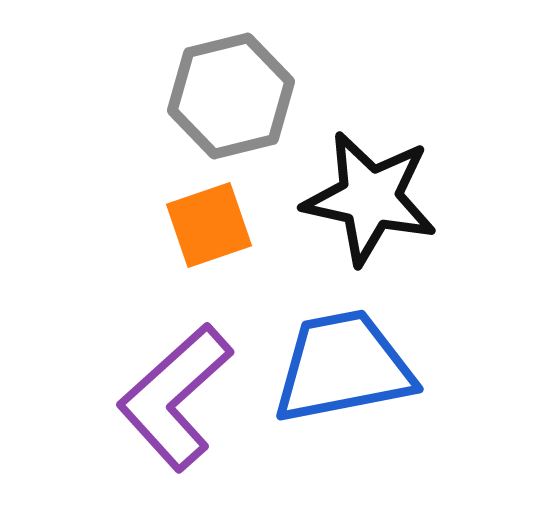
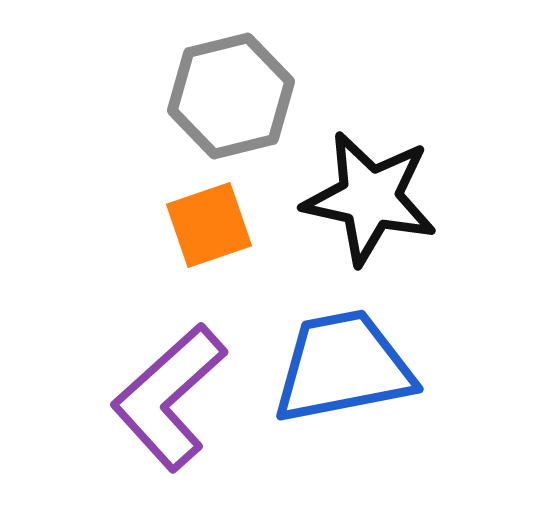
purple L-shape: moved 6 px left
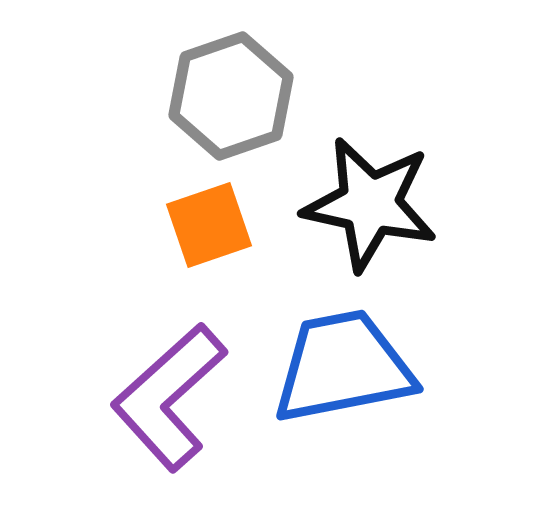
gray hexagon: rotated 5 degrees counterclockwise
black star: moved 6 px down
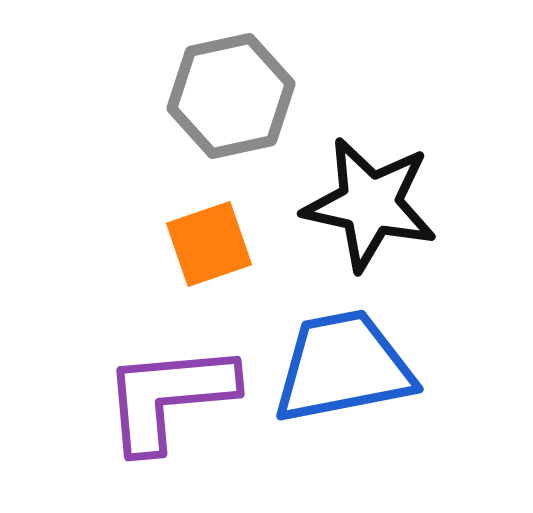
gray hexagon: rotated 7 degrees clockwise
orange square: moved 19 px down
purple L-shape: rotated 37 degrees clockwise
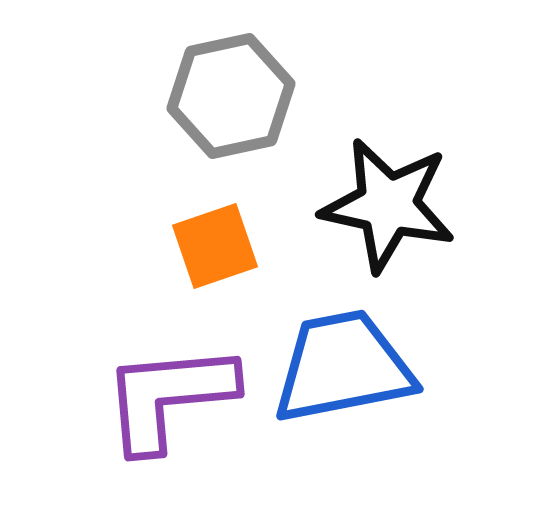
black star: moved 18 px right, 1 px down
orange square: moved 6 px right, 2 px down
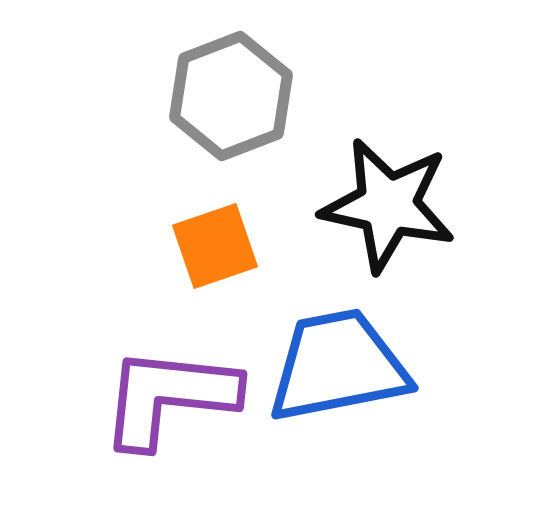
gray hexagon: rotated 9 degrees counterclockwise
blue trapezoid: moved 5 px left, 1 px up
purple L-shape: rotated 11 degrees clockwise
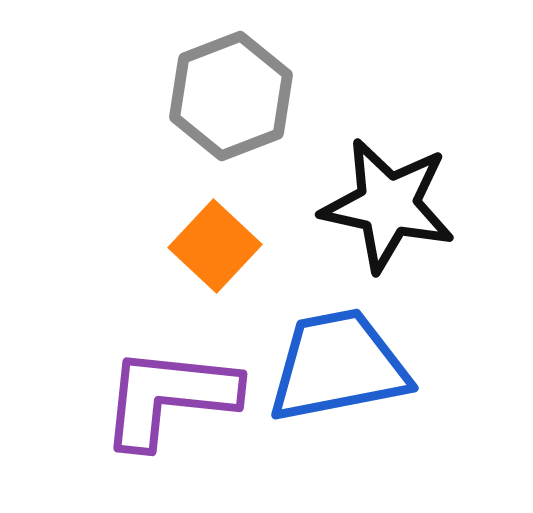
orange square: rotated 28 degrees counterclockwise
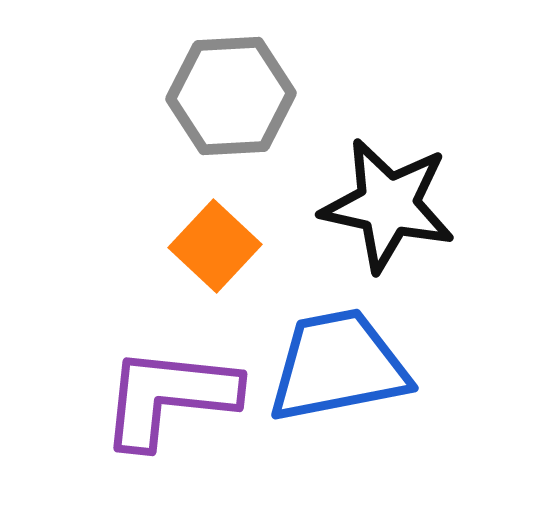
gray hexagon: rotated 18 degrees clockwise
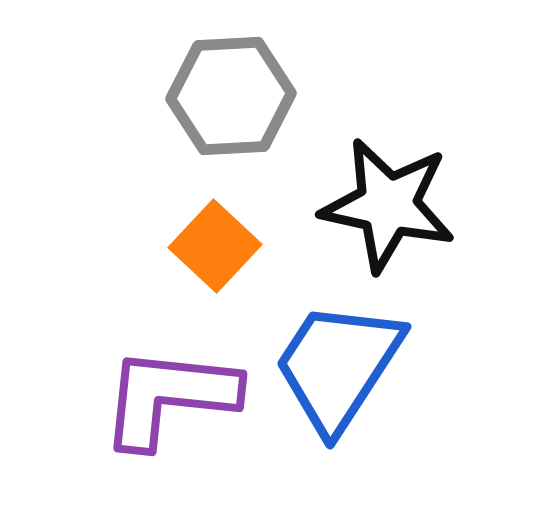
blue trapezoid: rotated 46 degrees counterclockwise
